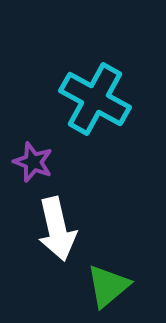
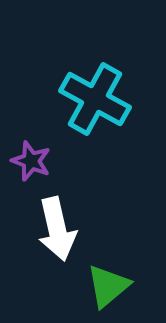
purple star: moved 2 px left, 1 px up
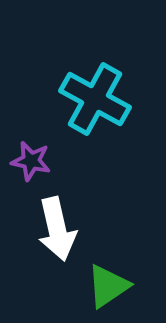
purple star: rotated 9 degrees counterclockwise
green triangle: rotated 6 degrees clockwise
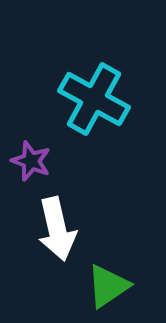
cyan cross: moved 1 px left
purple star: rotated 9 degrees clockwise
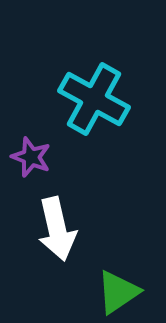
purple star: moved 4 px up
green triangle: moved 10 px right, 6 px down
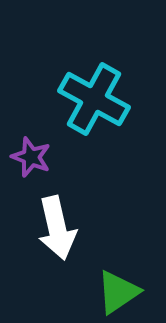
white arrow: moved 1 px up
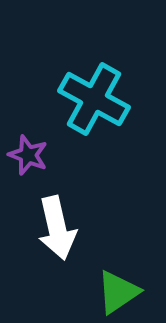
purple star: moved 3 px left, 2 px up
